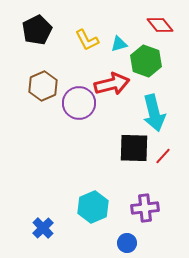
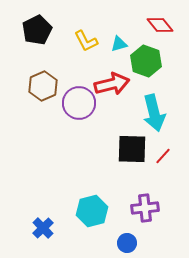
yellow L-shape: moved 1 px left, 1 px down
black square: moved 2 px left, 1 px down
cyan hexagon: moved 1 px left, 4 px down; rotated 8 degrees clockwise
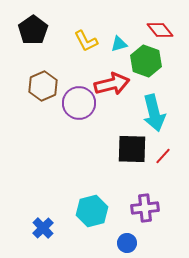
red diamond: moved 5 px down
black pentagon: moved 4 px left; rotated 8 degrees counterclockwise
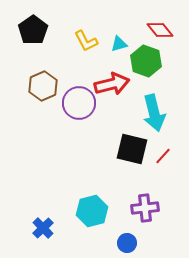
black square: rotated 12 degrees clockwise
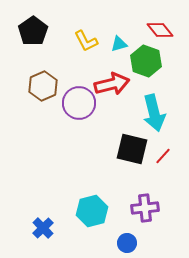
black pentagon: moved 1 px down
